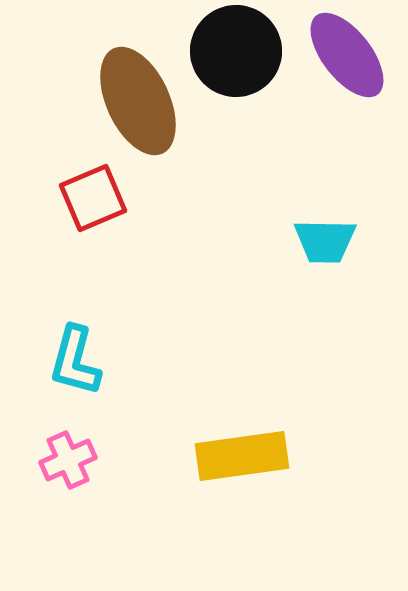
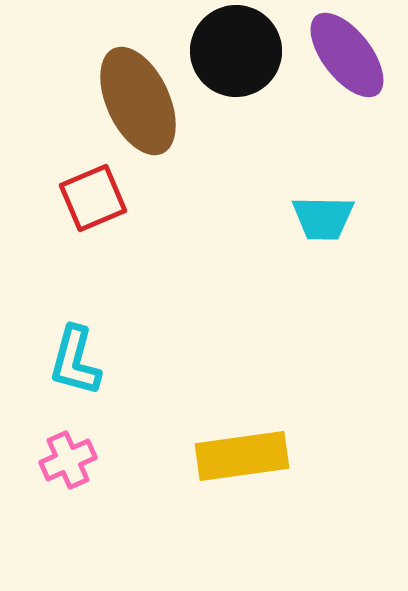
cyan trapezoid: moved 2 px left, 23 px up
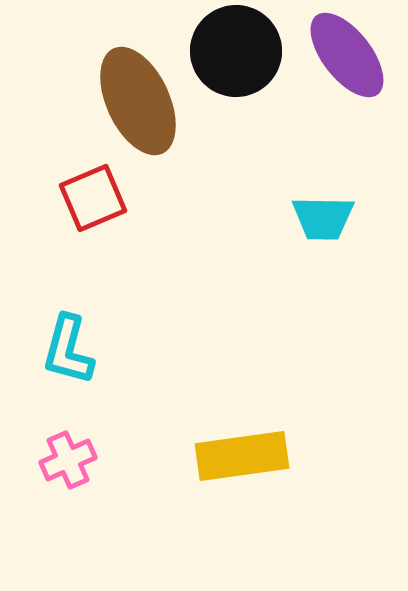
cyan L-shape: moved 7 px left, 11 px up
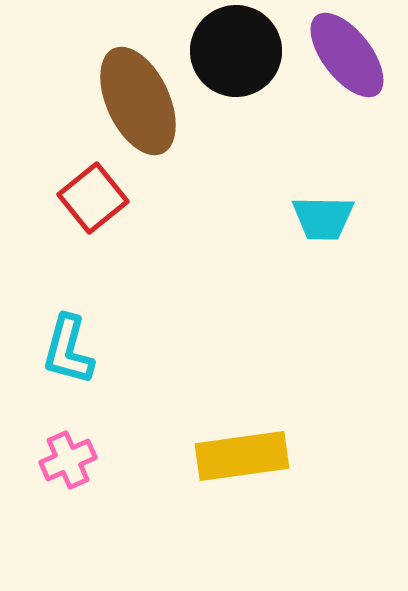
red square: rotated 16 degrees counterclockwise
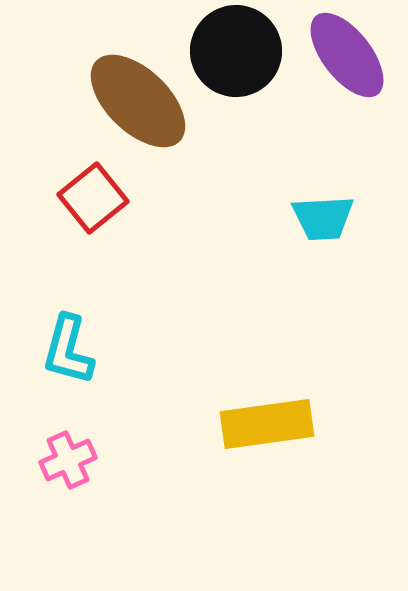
brown ellipse: rotated 21 degrees counterclockwise
cyan trapezoid: rotated 4 degrees counterclockwise
yellow rectangle: moved 25 px right, 32 px up
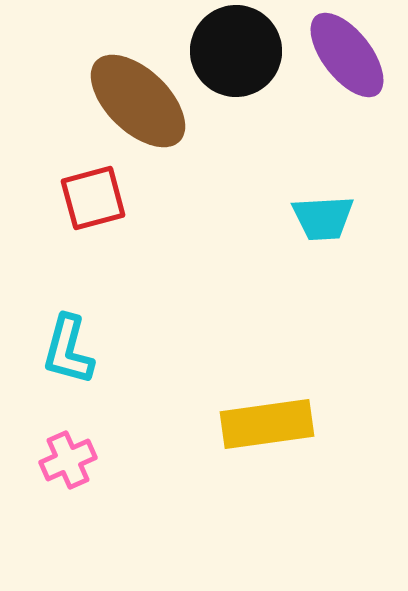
red square: rotated 24 degrees clockwise
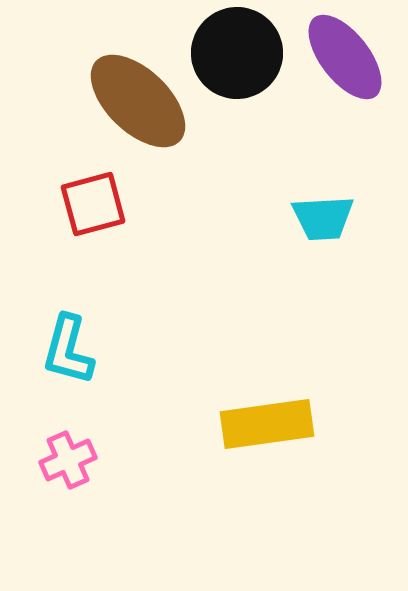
black circle: moved 1 px right, 2 px down
purple ellipse: moved 2 px left, 2 px down
red square: moved 6 px down
